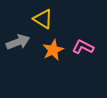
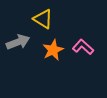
pink L-shape: rotated 15 degrees clockwise
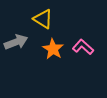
gray arrow: moved 2 px left
orange star: moved 1 px up; rotated 15 degrees counterclockwise
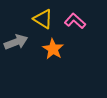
pink L-shape: moved 8 px left, 26 px up
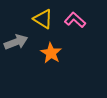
pink L-shape: moved 1 px up
orange star: moved 2 px left, 4 px down
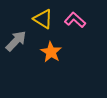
gray arrow: moved 1 px up; rotated 25 degrees counterclockwise
orange star: moved 1 px up
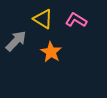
pink L-shape: moved 1 px right; rotated 10 degrees counterclockwise
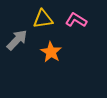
yellow triangle: rotated 40 degrees counterclockwise
gray arrow: moved 1 px right, 1 px up
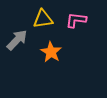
pink L-shape: rotated 25 degrees counterclockwise
